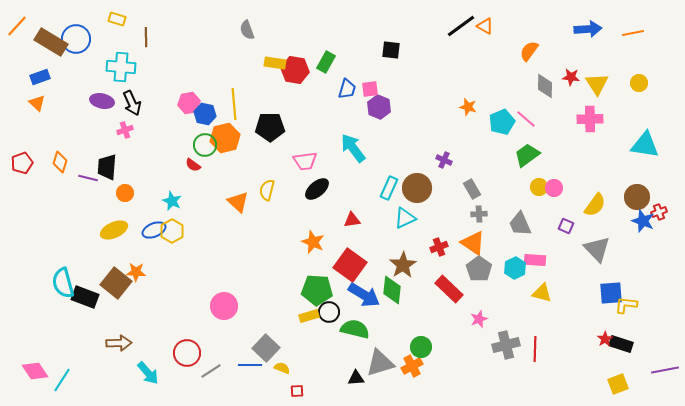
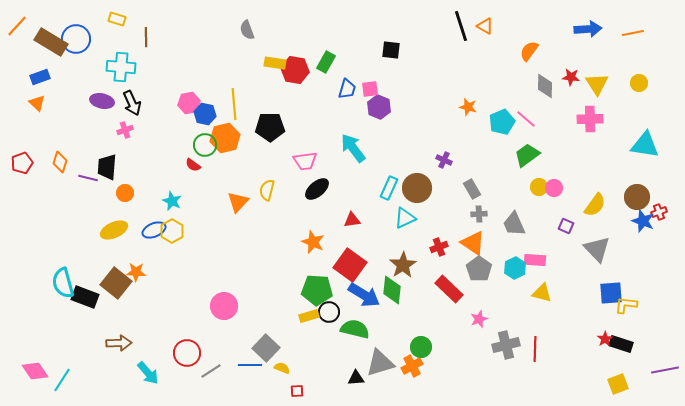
black line at (461, 26): rotated 72 degrees counterclockwise
orange triangle at (238, 202): rotated 30 degrees clockwise
gray trapezoid at (520, 224): moved 6 px left
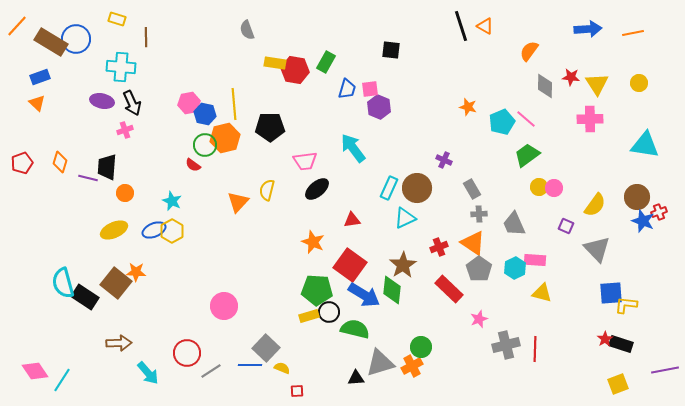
black rectangle at (85, 297): rotated 12 degrees clockwise
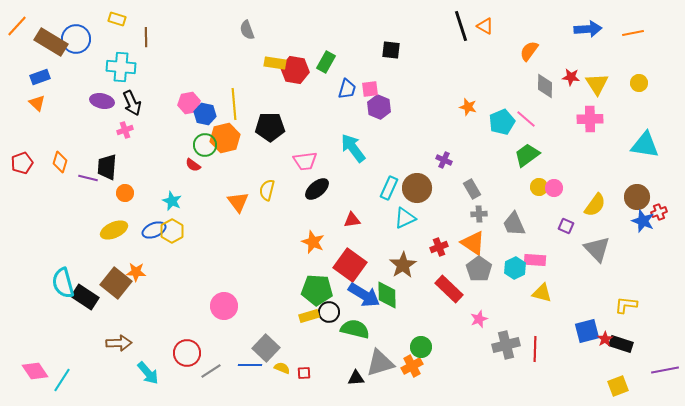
orange triangle at (238, 202): rotated 20 degrees counterclockwise
green diamond at (392, 290): moved 5 px left, 5 px down; rotated 8 degrees counterclockwise
blue square at (611, 293): moved 24 px left, 38 px down; rotated 10 degrees counterclockwise
yellow square at (618, 384): moved 2 px down
red square at (297, 391): moved 7 px right, 18 px up
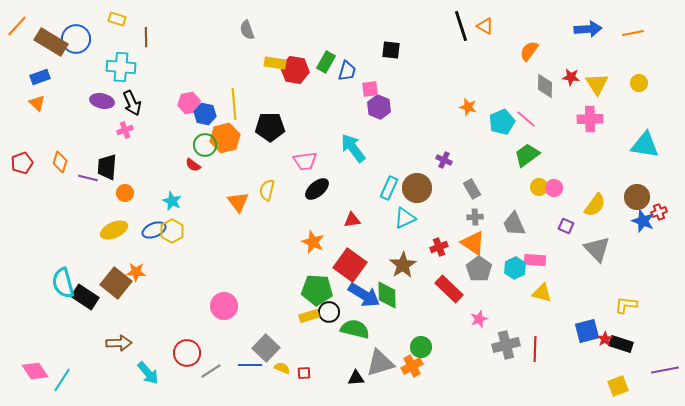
blue trapezoid at (347, 89): moved 18 px up
gray cross at (479, 214): moved 4 px left, 3 px down
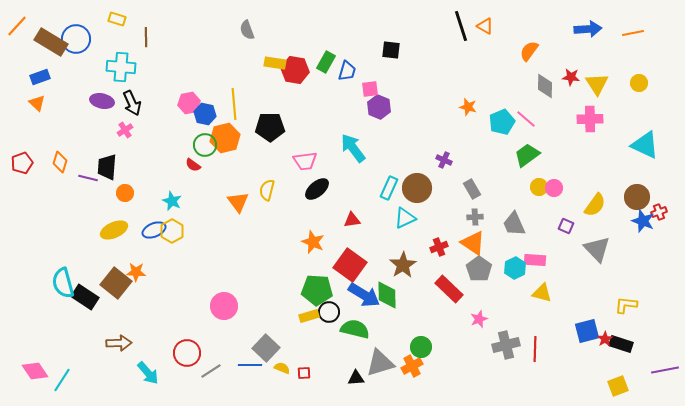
pink cross at (125, 130): rotated 14 degrees counterclockwise
cyan triangle at (645, 145): rotated 16 degrees clockwise
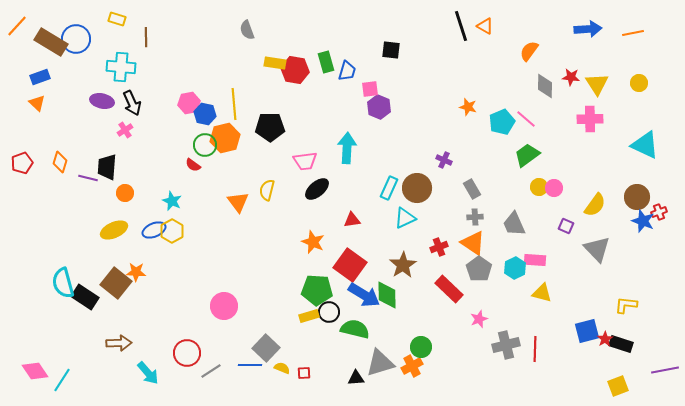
green rectangle at (326, 62): rotated 45 degrees counterclockwise
cyan arrow at (353, 148): moved 6 px left; rotated 40 degrees clockwise
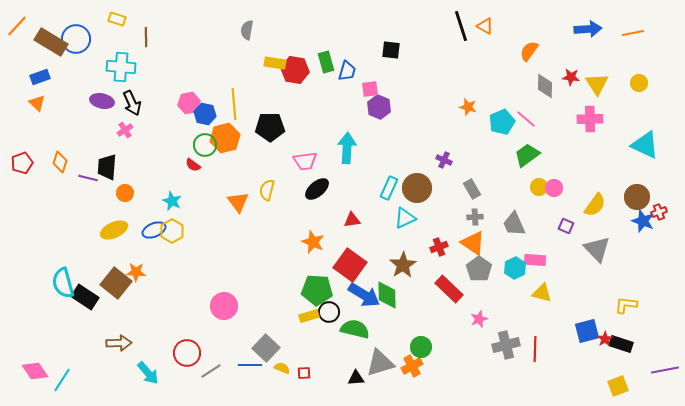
gray semicircle at (247, 30): rotated 30 degrees clockwise
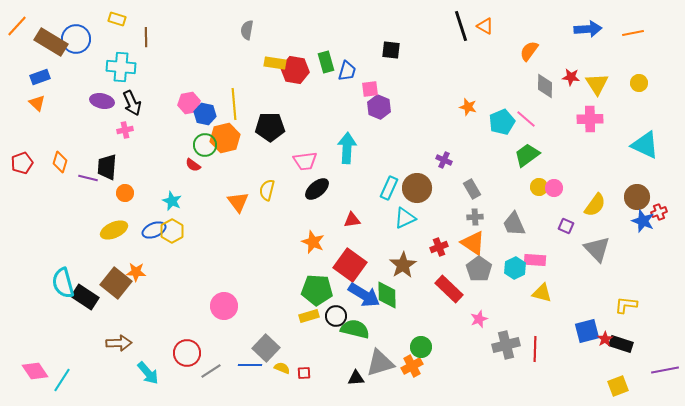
pink cross at (125, 130): rotated 21 degrees clockwise
black circle at (329, 312): moved 7 px right, 4 px down
